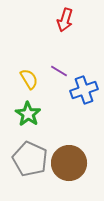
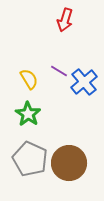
blue cross: moved 8 px up; rotated 20 degrees counterclockwise
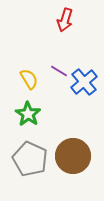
brown circle: moved 4 px right, 7 px up
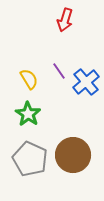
purple line: rotated 24 degrees clockwise
blue cross: moved 2 px right
brown circle: moved 1 px up
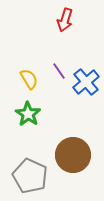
gray pentagon: moved 17 px down
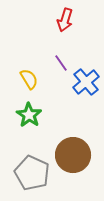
purple line: moved 2 px right, 8 px up
green star: moved 1 px right, 1 px down
gray pentagon: moved 2 px right, 3 px up
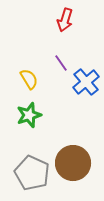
green star: rotated 20 degrees clockwise
brown circle: moved 8 px down
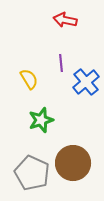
red arrow: rotated 85 degrees clockwise
purple line: rotated 30 degrees clockwise
green star: moved 12 px right, 5 px down
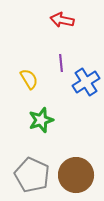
red arrow: moved 3 px left
blue cross: rotated 8 degrees clockwise
brown circle: moved 3 px right, 12 px down
gray pentagon: moved 2 px down
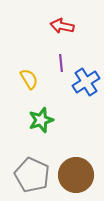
red arrow: moved 6 px down
